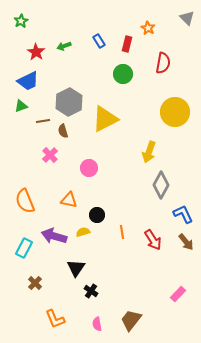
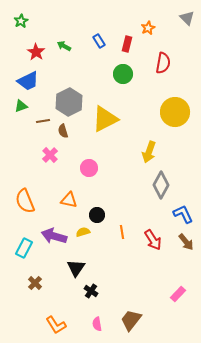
orange star: rotated 16 degrees clockwise
green arrow: rotated 48 degrees clockwise
orange L-shape: moved 1 px right, 6 px down; rotated 10 degrees counterclockwise
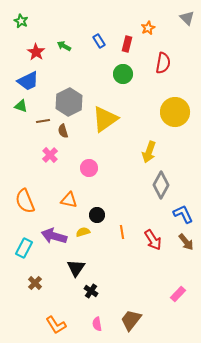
green star: rotated 16 degrees counterclockwise
green triangle: rotated 40 degrees clockwise
yellow triangle: rotated 8 degrees counterclockwise
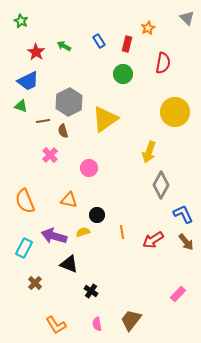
red arrow: rotated 90 degrees clockwise
black triangle: moved 7 px left, 4 px up; rotated 42 degrees counterclockwise
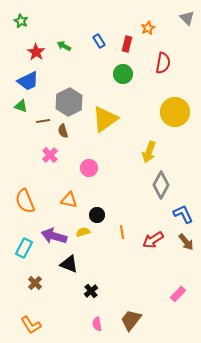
black cross: rotated 16 degrees clockwise
orange L-shape: moved 25 px left
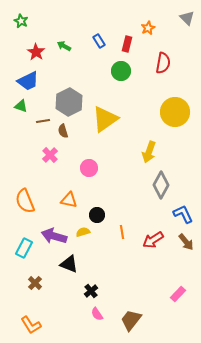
green circle: moved 2 px left, 3 px up
pink semicircle: moved 10 px up; rotated 24 degrees counterclockwise
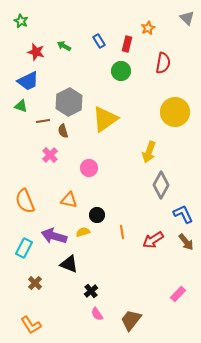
red star: rotated 18 degrees counterclockwise
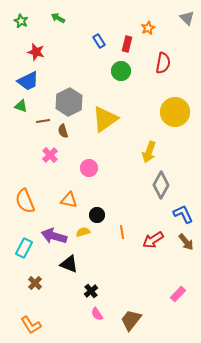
green arrow: moved 6 px left, 28 px up
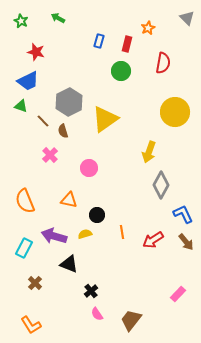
blue rectangle: rotated 48 degrees clockwise
brown line: rotated 56 degrees clockwise
yellow semicircle: moved 2 px right, 2 px down
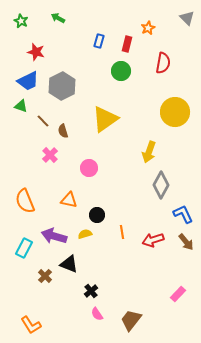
gray hexagon: moved 7 px left, 16 px up
red arrow: rotated 15 degrees clockwise
brown cross: moved 10 px right, 7 px up
